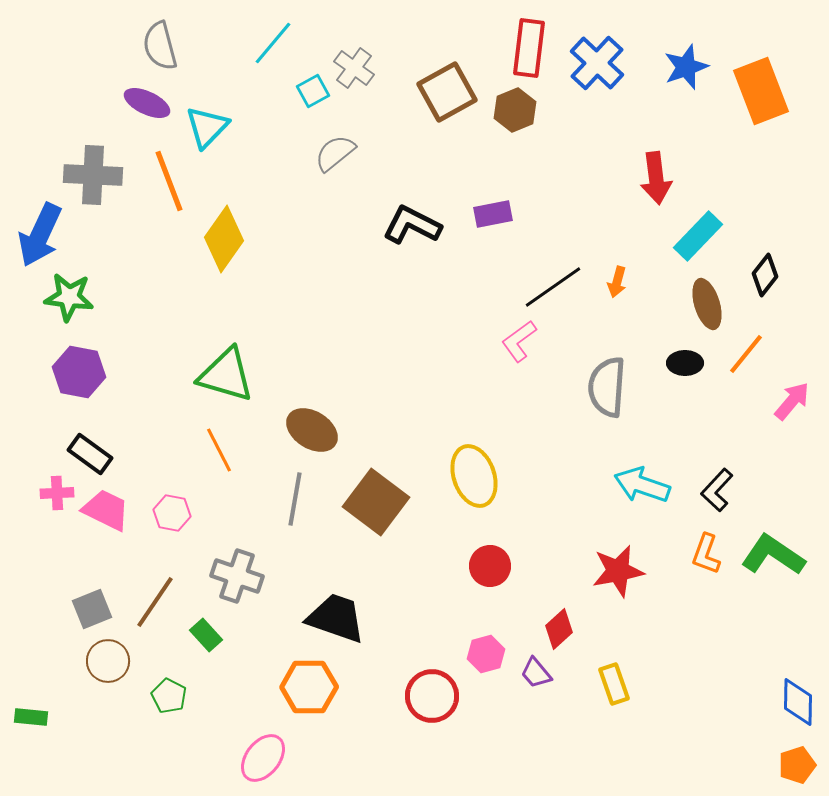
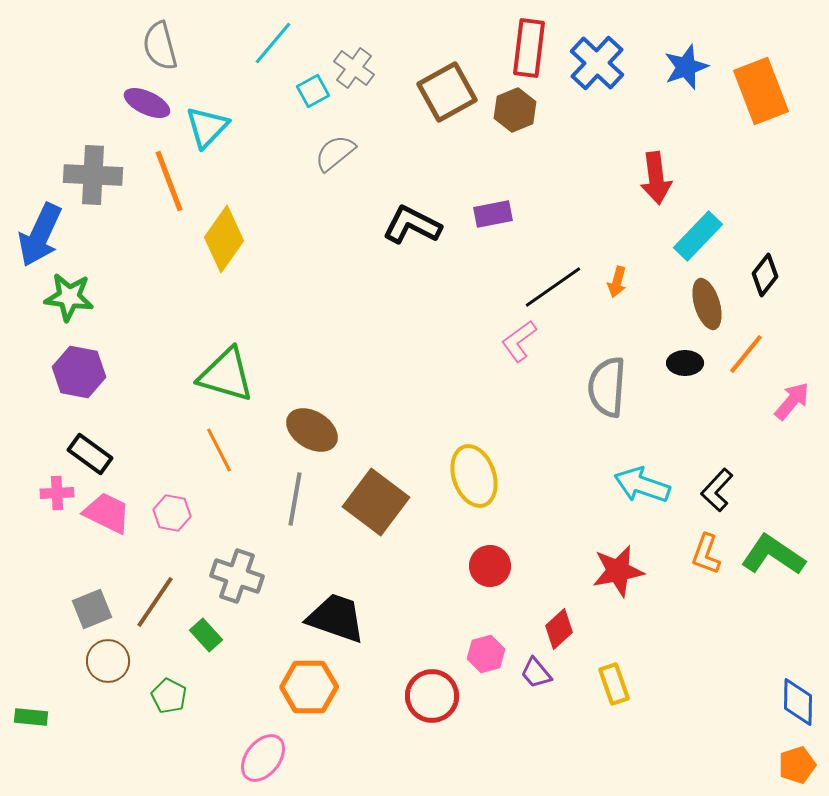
pink trapezoid at (106, 510): moved 1 px right, 3 px down
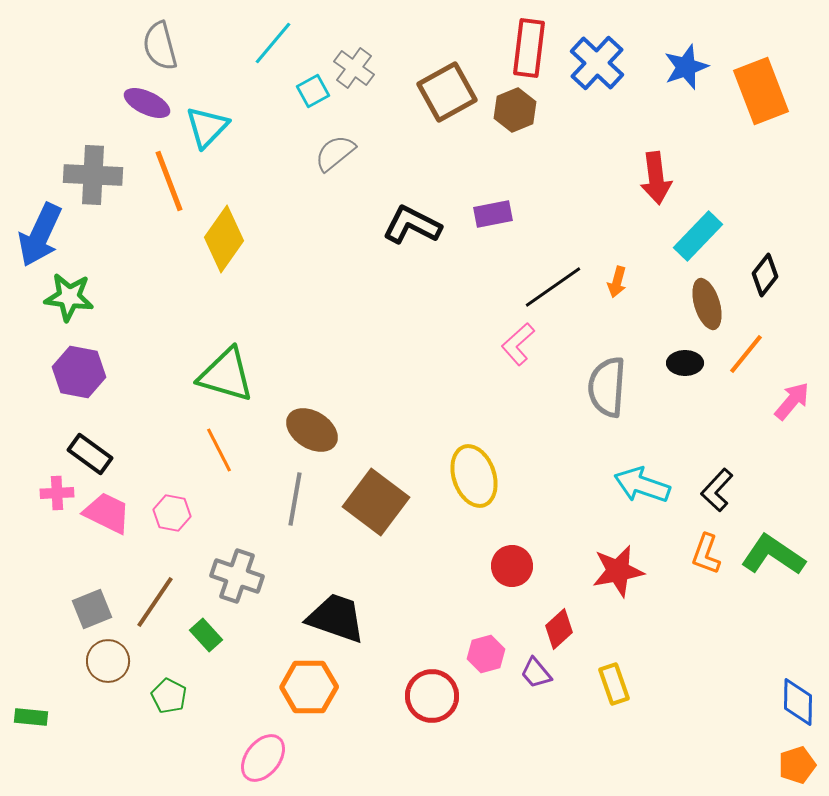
pink L-shape at (519, 341): moved 1 px left, 3 px down; rotated 6 degrees counterclockwise
red circle at (490, 566): moved 22 px right
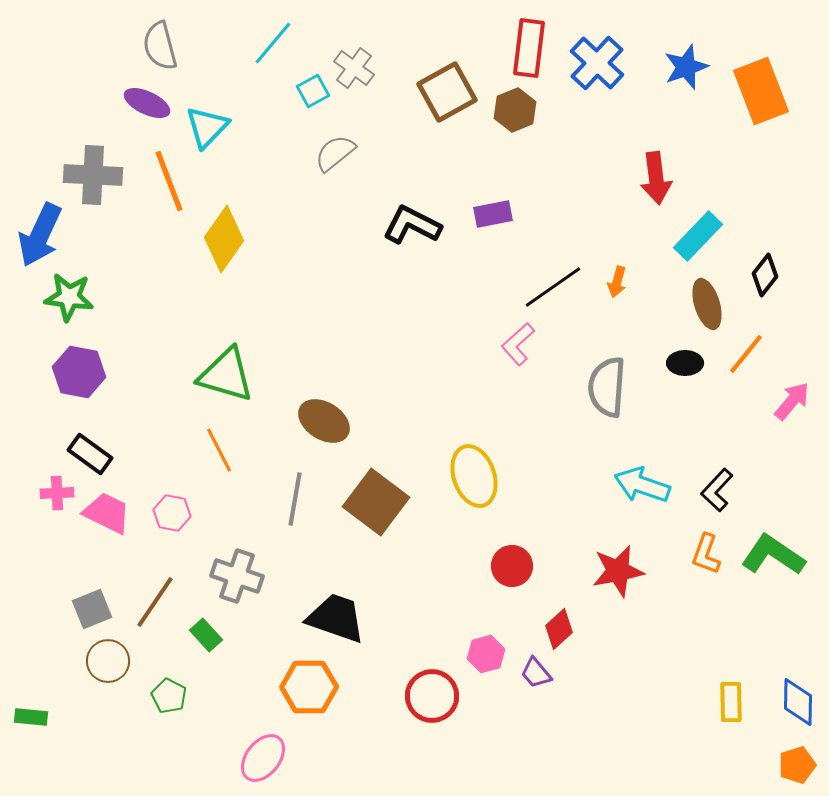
brown ellipse at (312, 430): moved 12 px right, 9 px up
yellow rectangle at (614, 684): moved 117 px right, 18 px down; rotated 18 degrees clockwise
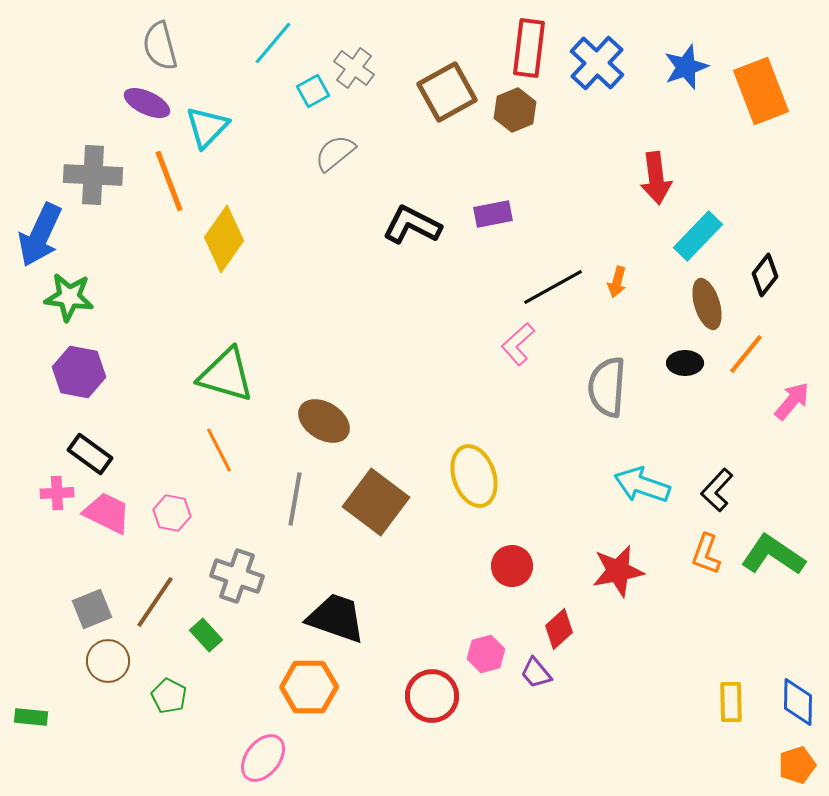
black line at (553, 287): rotated 6 degrees clockwise
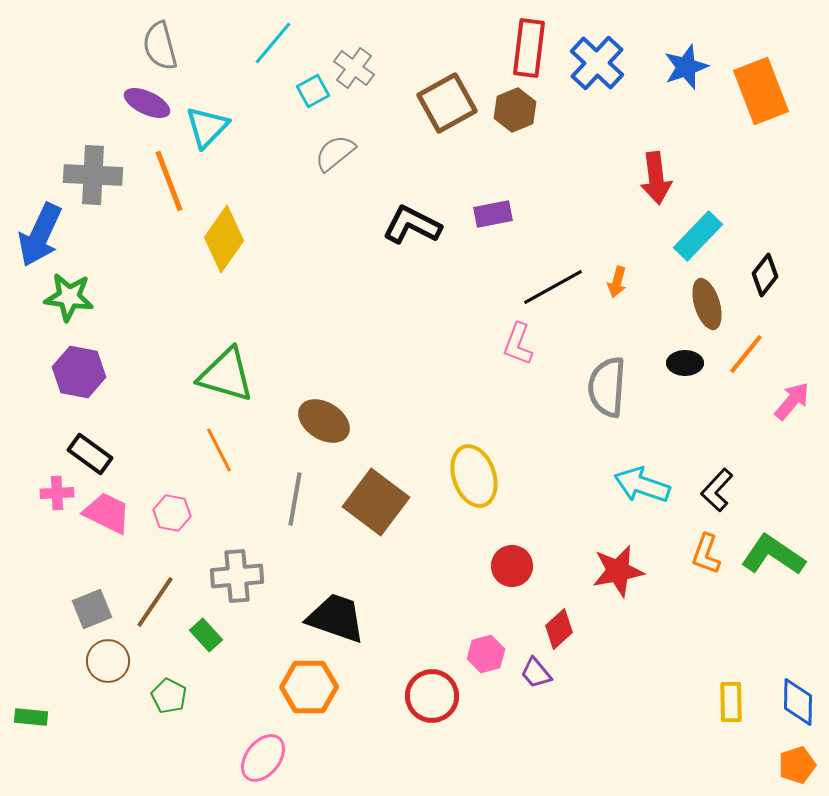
brown square at (447, 92): moved 11 px down
pink L-shape at (518, 344): rotated 27 degrees counterclockwise
gray cross at (237, 576): rotated 24 degrees counterclockwise
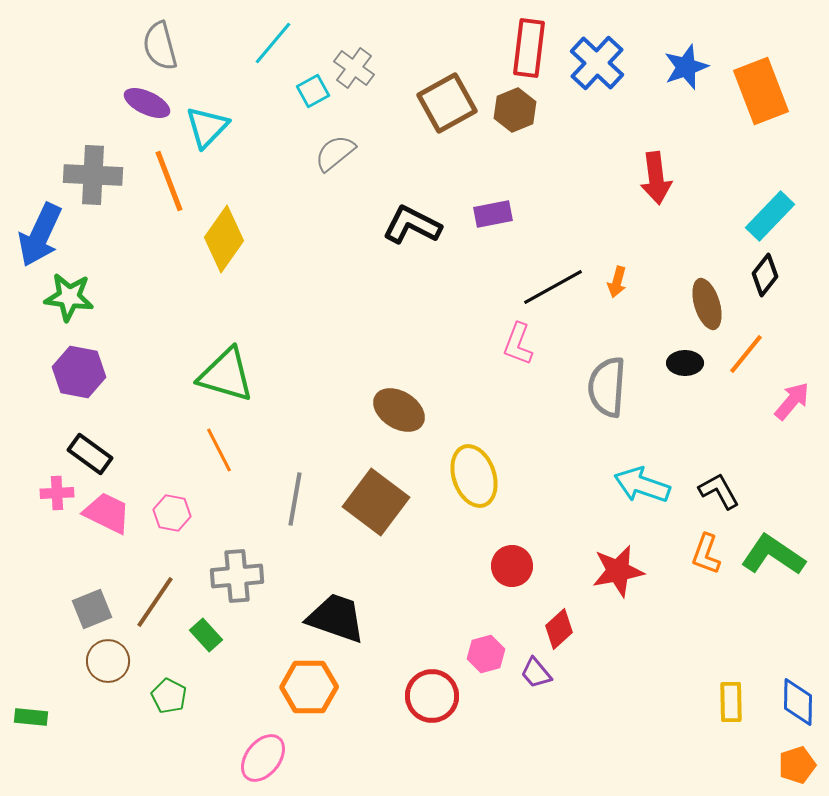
cyan rectangle at (698, 236): moved 72 px right, 20 px up
brown ellipse at (324, 421): moved 75 px right, 11 px up
black L-shape at (717, 490): moved 2 px right, 1 px down; rotated 108 degrees clockwise
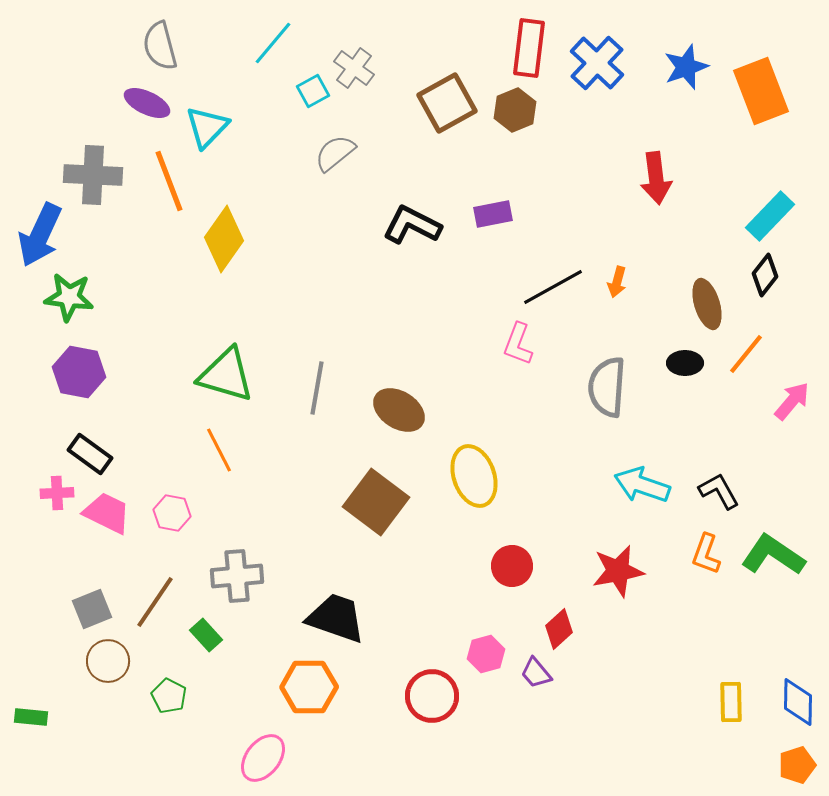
gray line at (295, 499): moved 22 px right, 111 px up
